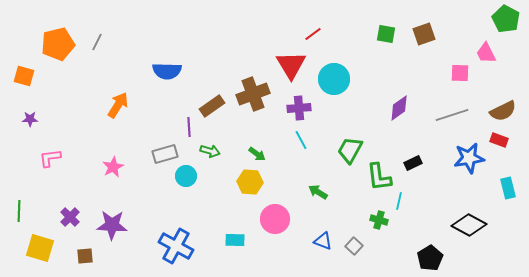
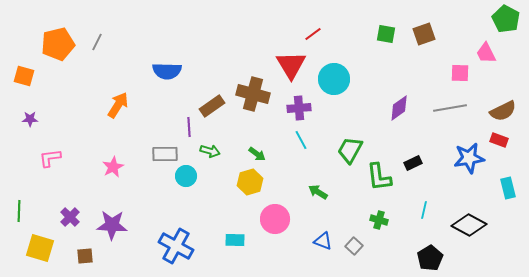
brown cross at (253, 94): rotated 36 degrees clockwise
gray line at (452, 115): moved 2 px left, 7 px up; rotated 8 degrees clockwise
gray rectangle at (165, 154): rotated 15 degrees clockwise
yellow hexagon at (250, 182): rotated 20 degrees counterclockwise
cyan line at (399, 201): moved 25 px right, 9 px down
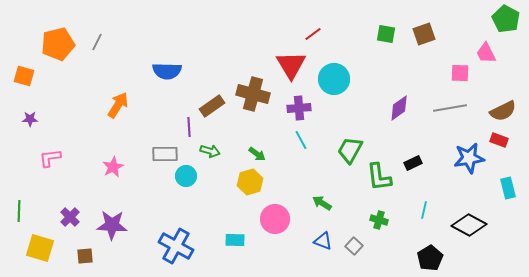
green arrow at (318, 192): moved 4 px right, 11 px down
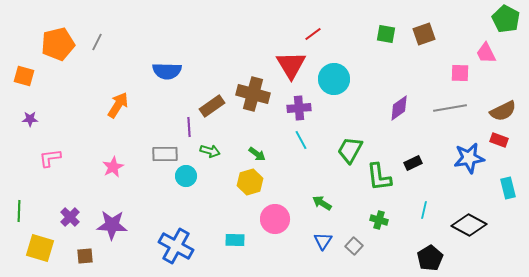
blue triangle at (323, 241): rotated 42 degrees clockwise
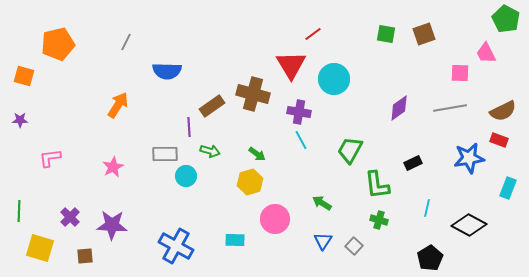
gray line at (97, 42): moved 29 px right
purple cross at (299, 108): moved 4 px down; rotated 15 degrees clockwise
purple star at (30, 119): moved 10 px left, 1 px down
green L-shape at (379, 177): moved 2 px left, 8 px down
cyan rectangle at (508, 188): rotated 35 degrees clockwise
cyan line at (424, 210): moved 3 px right, 2 px up
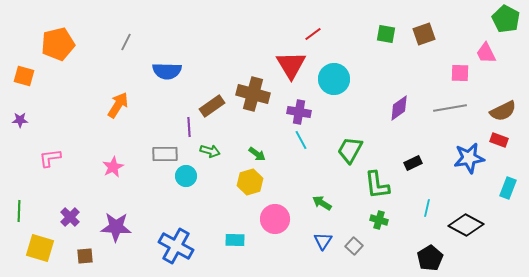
purple star at (112, 225): moved 4 px right, 2 px down
black diamond at (469, 225): moved 3 px left
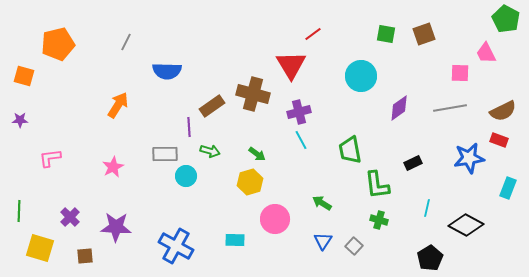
cyan circle at (334, 79): moved 27 px right, 3 px up
purple cross at (299, 112): rotated 25 degrees counterclockwise
green trapezoid at (350, 150): rotated 40 degrees counterclockwise
